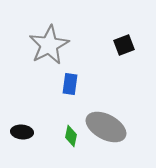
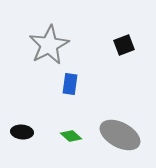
gray ellipse: moved 14 px right, 8 px down
green diamond: rotated 60 degrees counterclockwise
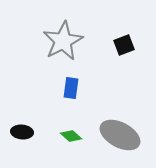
gray star: moved 14 px right, 4 px up
blue rectangle: moved 1 px right, 4 px down
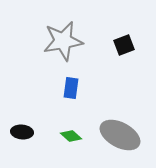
gray star: rotated 18 degrees clockwise
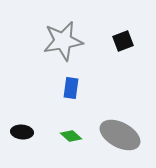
black square: moved 1 px left, 4 px up
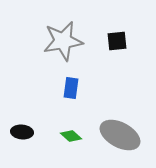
black square: moved 6 px left; rotated 15 degrees clockwise
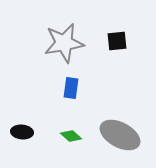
gray star: moved 1 px right, 2 px down
